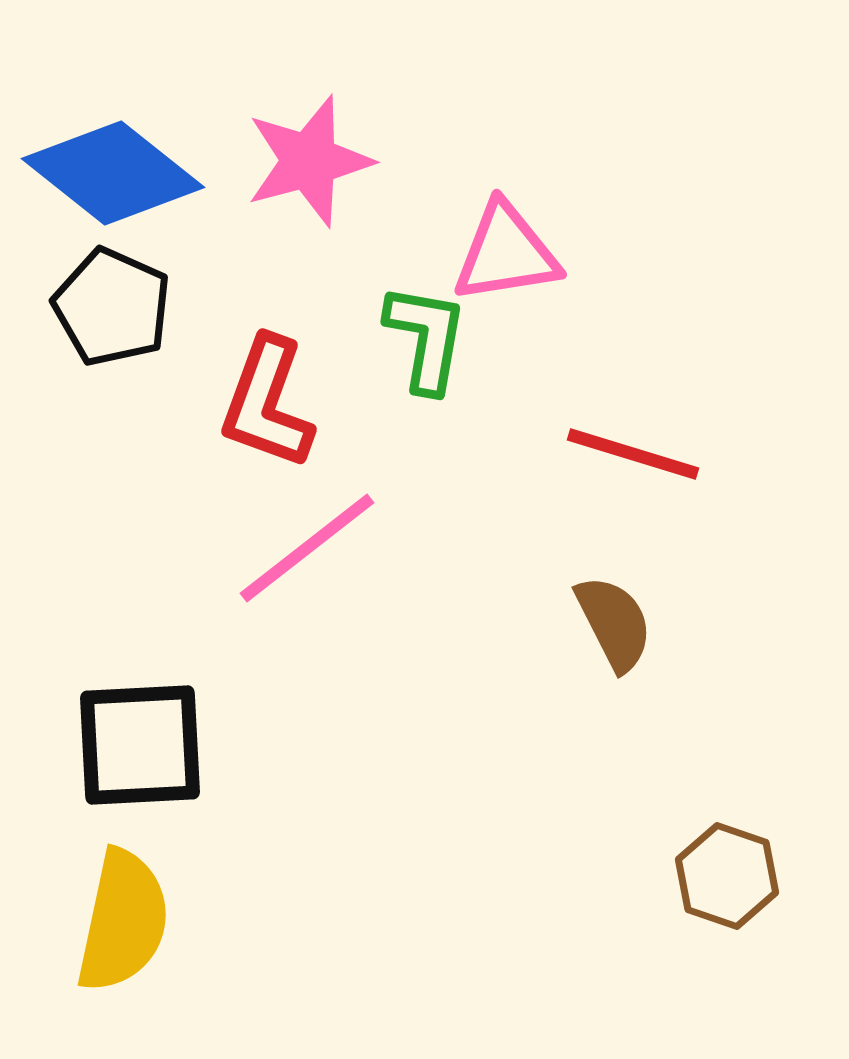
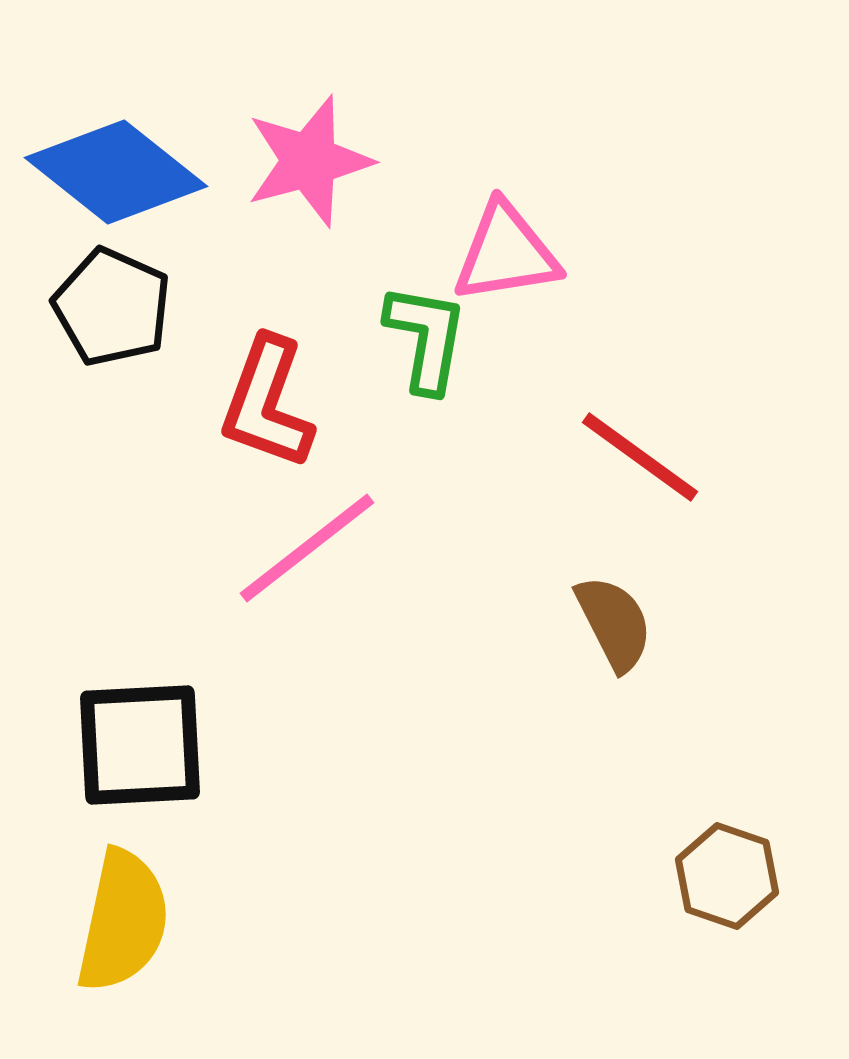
blue diamond: moved 3 px right, 1 px up
red line: moved 7 px right, 3 px down; rotated 19 degrees clockwise
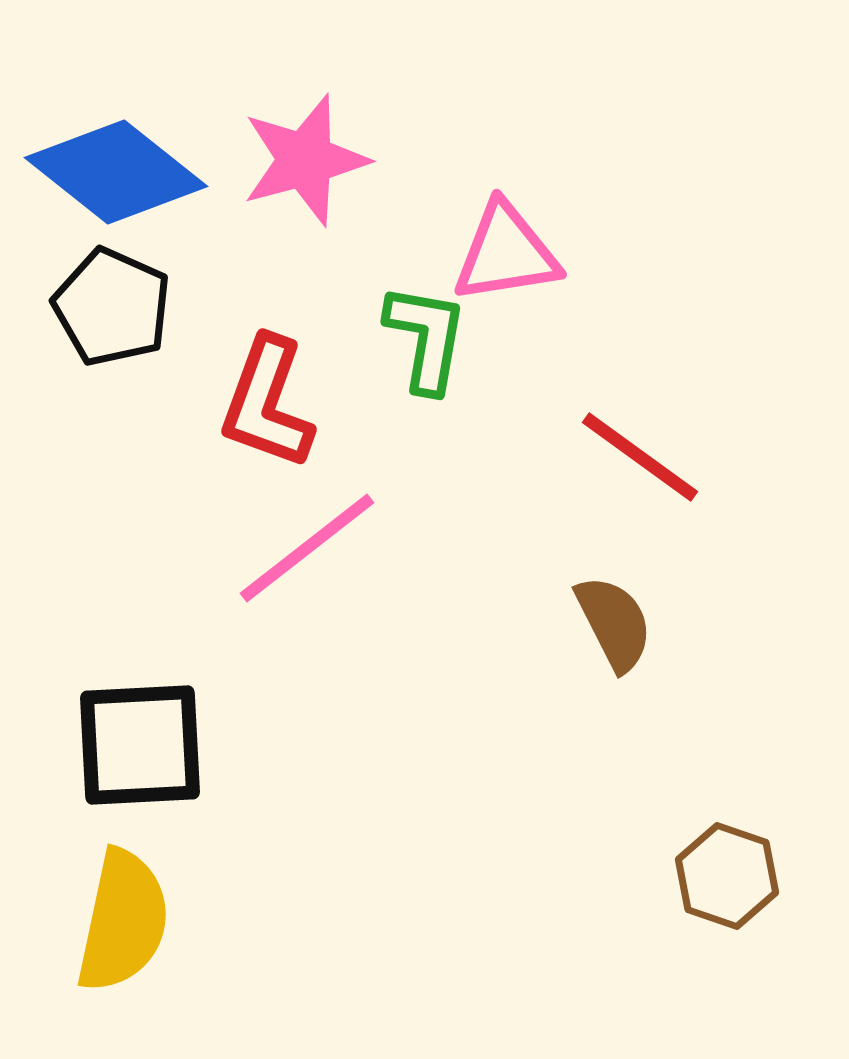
pink star: moved 4 px left, 1 px up
